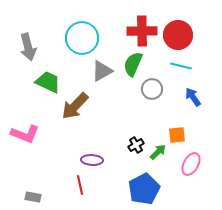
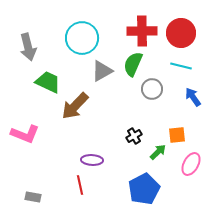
red circle: moved 3 px right, 2 px up
black cross: moved 2 px left, 9 px up
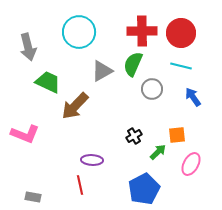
cyan circle: moved 3 px left, 6 px up
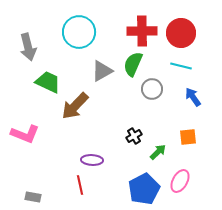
orange square: moved 11 px right, 2 px down
pink ellipse: moved 11 px left, 17 px down
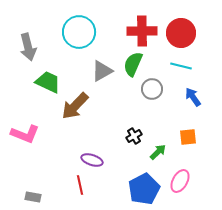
purple ellipse: rotated 15 degrees clockwise
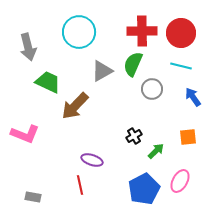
green arrow: moved 2 px left, 1 px up
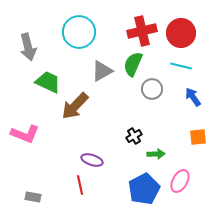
red cross: rotated 12 degrees counterclockwise
orange square: moved 10 px right
green arrow: moved 3 px down; rotated 42 degrees clockwise
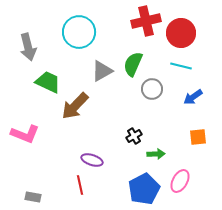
red cross: moved 4 px right, 10 px up
blue arrow: rotated 90 degrees counterclockwise
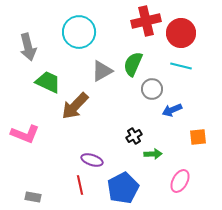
blue arrow: moved 21 px left, 13 px down; rotated 12 degrees clockwise
green arrow: moved 3 px left
blue pentagon: moved 21 px left, 1 px up
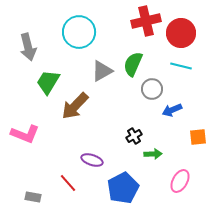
green trapezoid: rotated 84 degrees counterclockwise
red line: moved 12 px left, 2 px up; rotated 30 degrees counterclockwise
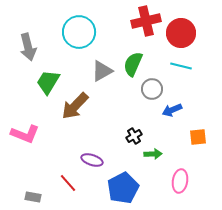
pink ellipse: rotated 20 degrees counterclockwise
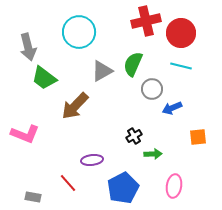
green trapezoid: moved 4 px left, 4 px up; rotated 84 degrees counterclockwise
blue arrow: moved 2 px up
purple ellipse: rotated 25 degrees counterclockwise
pink ellipse: moved 6 px left, 5 px down
